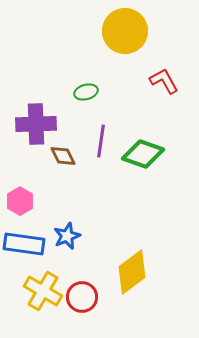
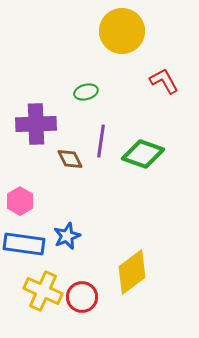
yellow circle: moved 3 px left
brown diamond: moved 7 px right, 3 px down
yellow cross: rotated 6 degrees counterclockwise
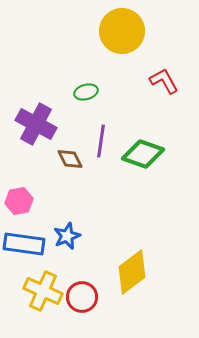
purple cross: rotated 30 degrees clockwise
pink hexagon: moved 1 px left; rotated 20 degrees clockwise
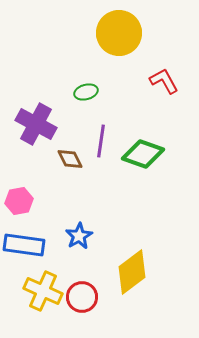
yellow circle: moved 3 px left, 2 px down
blue star: moved 12 px right; rotated 8 degrees counterclockwise
blue rectangle: moved 1 px down
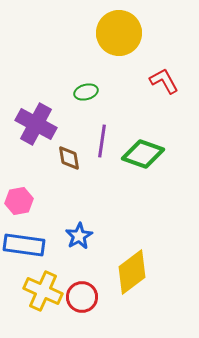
purple line: moved 1 px right
brown diamond: moved 1 px left, 1 px up; rotated 16 degrees clockwise
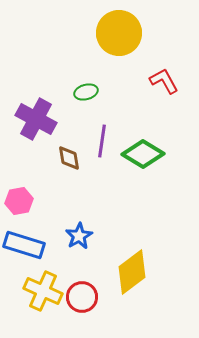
purple cross: moved 5 px up
green diamond: rotated 12 degrees clockwise
blue rectangle: rotated 9 degrees clockwise
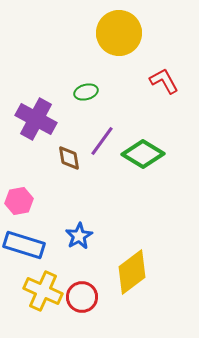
purple line: rotated 28 degrees clockwise
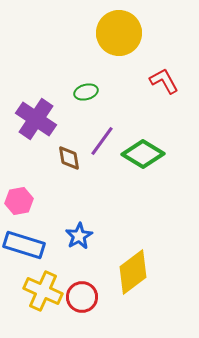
purple cross: rotated 6 degrees clockwise
yellow diamond: moved 1 px right
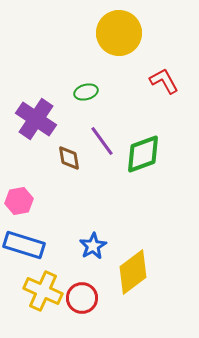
purple line: rotated 72 degrees counterclockwise
green diamond: rotated 51 degrees counterclockwise
blue star: moved 14 px right, 10 px down
red circle: moved 1 px down
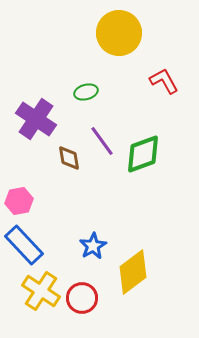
blue rectangle: rotated 30 degrees clockwise
yellow cross: moved 2 px left; rotated 9 degrees clockwise
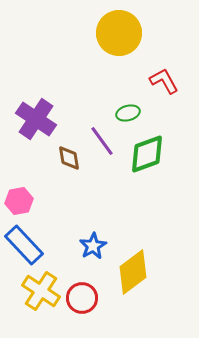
green ellipse: moved 42 px right, 21 px down
green diamond: moved 4 px right
